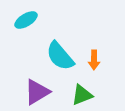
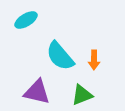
purple triangle: rotated 44 degrees clockwise
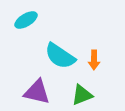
cyan semicircle: rotated 16 degrees counterclockwise
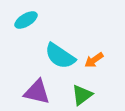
orange arrow: rotated 54 degrees clockwise
green triangle: rotated 15 degrees counterclockwise
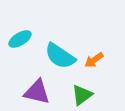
cyan ellipse: moved 6 px left, 19 px down
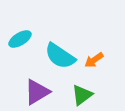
purple triangle: rotated 44 degrees counterclockwise
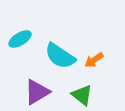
green triangle: rotated 45 degrees counterclockwise
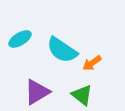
cyan semicircle: moved 2 px right, 6 px up
orange arrow: moved 2 px left, 3 px down
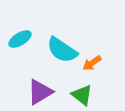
purple triangle: moved 3 px right
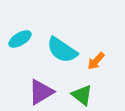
orange arrow: moved 4 px right, 2 px up; rotated 12 degrees counterclockwise
purple triangle: moved 1 px right
